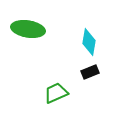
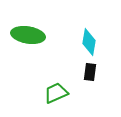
green ellipse: moved 6 px down
black rectangle: rotated 60 degrees counterclockwise
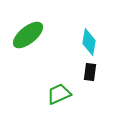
green ellipse: rotated 48 degrees counterclockwise
green trapezoid: moved 3 px right, 1 px down
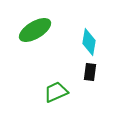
green ellipse: moved 7 px right, 5 px up; rotated 8 degrees clockwise
green trapezoid: moved 3 px left, 2 px up
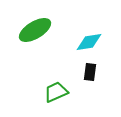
cyan diamond: rotated 72 degrees clockwise
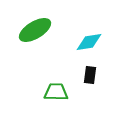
black rectangle: moved 3 px down
green trapezoid: rotated 25 degrees clockwise
